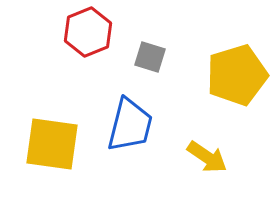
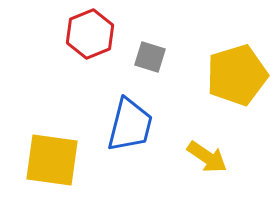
red hexagon: moved 2 px right, 2 px down
yellow square: moved 16 px down
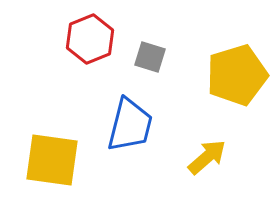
red hexagon: moved 5 px down
yellow arrow: rotated 75 degrees counterclockwise
